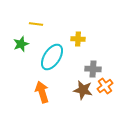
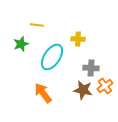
yellow line: moved 1 px right, 1 px down
gray cross: moved 2 px left, 1 px up
orange arrow: moved 1 px right, 1 px down; rotated 20 degrees counterclockwise
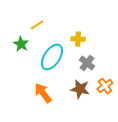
yellow line: rotated 40 degrees counterclockwise
green star: rotated 21 degrees counterclockwise
gray cross: moved 4 px left, 5 px up; rotated 35 degrees clockwise
brown star: moved 3 px left, 1 px up
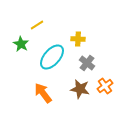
cyan ellipse: rotated 8 degrees clockwise
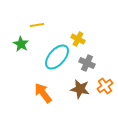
yellow line: rotated 24 degrees clockwise
yellow cross: rotated 24 degrees clockwise
cyan ellipse: moved 5 px right
gray cross: rotated 14 degrees counterclockwise
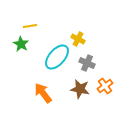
yellow line: moved 7 px left, 1 px down
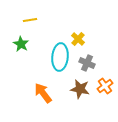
yellow line: moved 6 px up
yellow cross: rotated 16 degrees clockwise
cyan ellipse: moved 3 px right; rotated 36 degrees counterclockwise
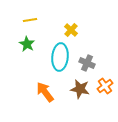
yellow cross: moved 7 px left, 9 px up
green star: moved 6 px right
orange arrow: moved 2 px right, 1 px up
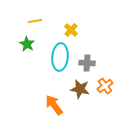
yellow line: moved 5 px right, 1 px down
gray cross: rotated 21 degrees counterclockwise
orange arrow: moved 9 px right, 13 px down
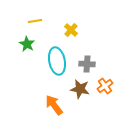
cyan ellipse: moved 3 px left, 4 px down; rotated 16 degrees counterclockwise
gray cross: moved 1 px down
